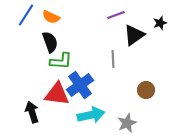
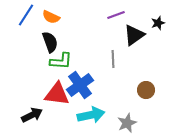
black star: moved 2 px left
black arrow: moved 3 px down; rotated 80 degrees clockwise
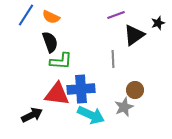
blue cross: moved 1 px right, 4 px down; rotated 32 degrees clockwise
brown circle: moved 11 px left
cyan arrow: rotated 36 degrees clockwise
gray star: moved 3 px left, 16 px up
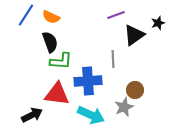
blue cross: moved 7 px right, 8 px up
